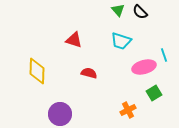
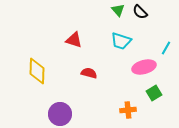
cyan line: moved 2 px right, 7 px up; rotated 48 degrees clockwise
orange cross: rotated 21 degrees clockwise
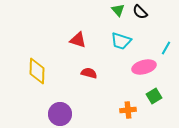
red triangle: moved 4 px right
green square: moved 3 px down
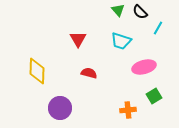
red triangle: moved 1 px up; rotated 42 degrees clockwise
cyan line: moved 8 px left, 20 px up
purple circle: moved 6 px up
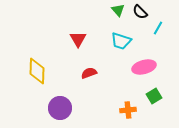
red semicircle: rotated 35 degrees counterclockwise
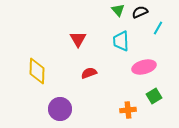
black semicircle: rotated 112 degrees clockwise
cyan trapezoid: rotated 70 degrees clockwise
purple circle: moved 1 px down
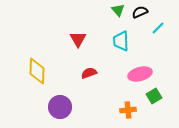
cyan line: rotated 16 degrees clockwise
pink ellipse: moved 4 px left, 7 px down
purple circle: moved 2 px up
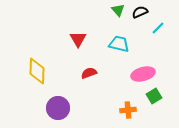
cyan trapezoid: moved 2 px left, 3 px down; rotated 105 degrees clockwise
pink ellipse: moved 3 px right
purple circle: moved 2 px left, 1 px down
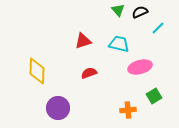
red triangle: moved 5 px right, 2 px down; rotated 42 degrees clockwise
pink ellipse: moved 3 px left, 7 px up
